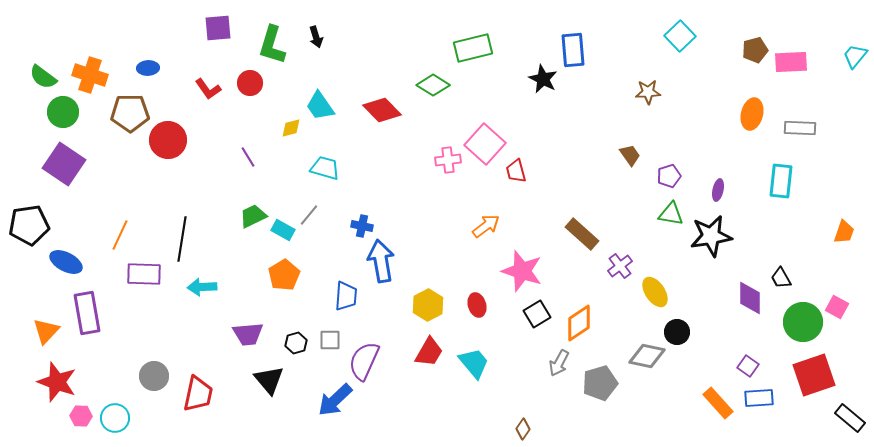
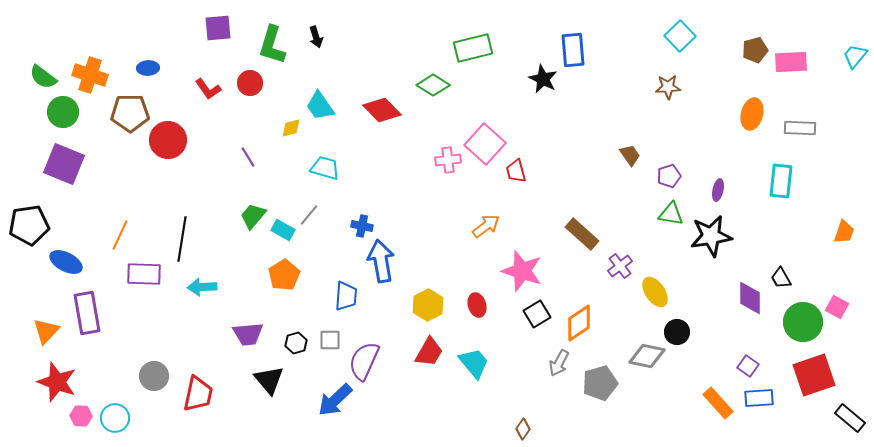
brown star at (648, 92): moved 20 px right, 5 px up
purple square at (64, 164): rotated 12 degrees counterclockwise
green trapezoid at (253, 216): rotated 24 degrees counterclockwise
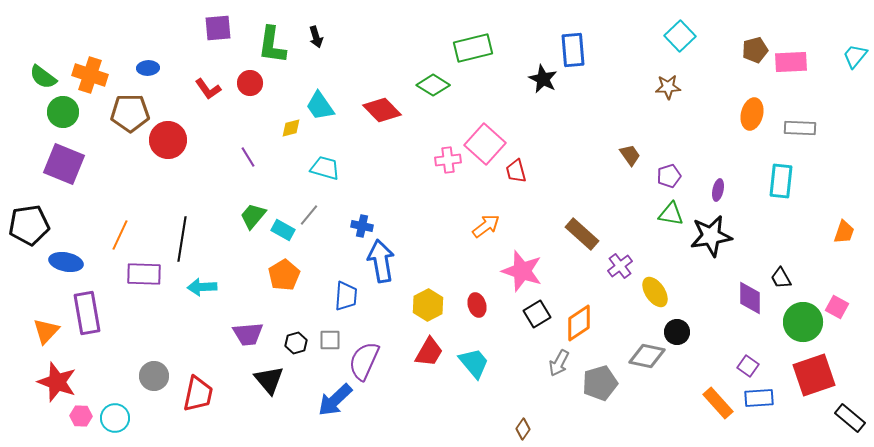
green L-shape at (272, 45): rotated 9 degrees counterclockwise
blue ellipse at (66, 262): rotated 16 degrees counterclockwise
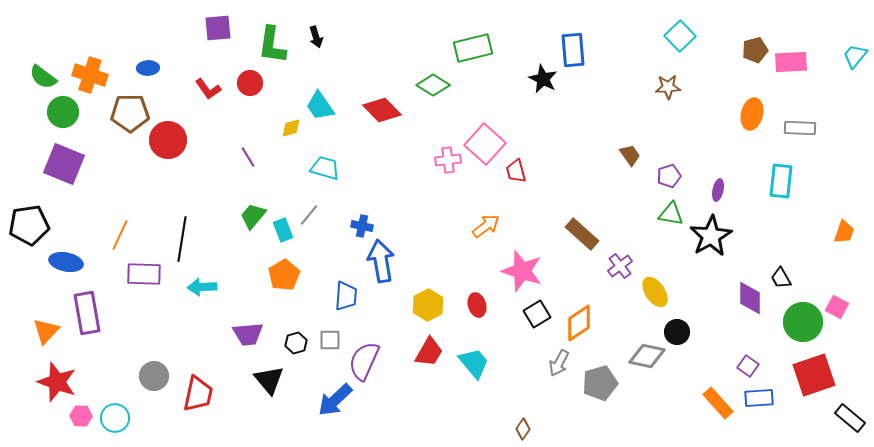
cyan rectangle at (283, 230): rotated 40 degrees clockwise
black star at (711, 236): rotated 21 degrees counterclockwise
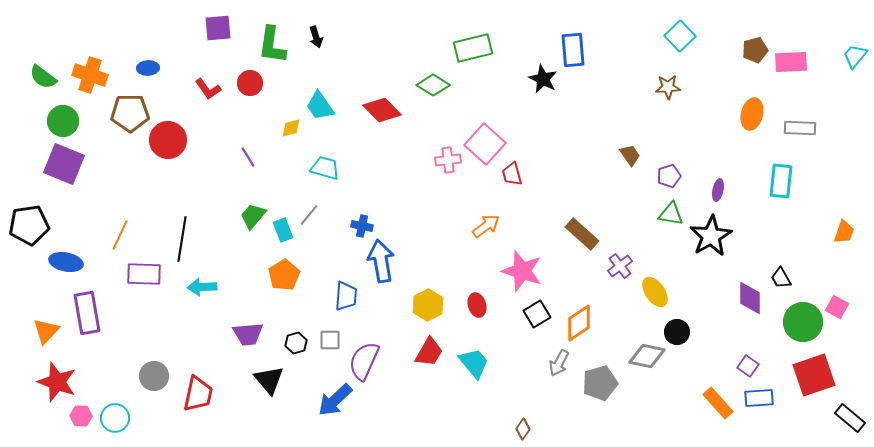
green circle at (63, 112): moved 9 px down
red trapezoid at (516, 171): moved 4 px left, 3 px down
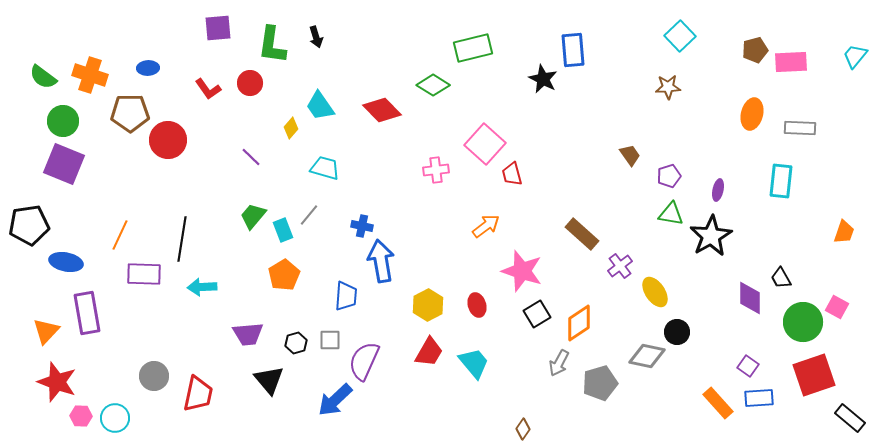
yellow diamond at (291, 128): rotated 35 degrees counterclockwise
purple line at (248, 157): moved 3 px right; rotated 15 degrees counterclockwise
pink cross at (448, 160): moved 12 px left, 10 px down
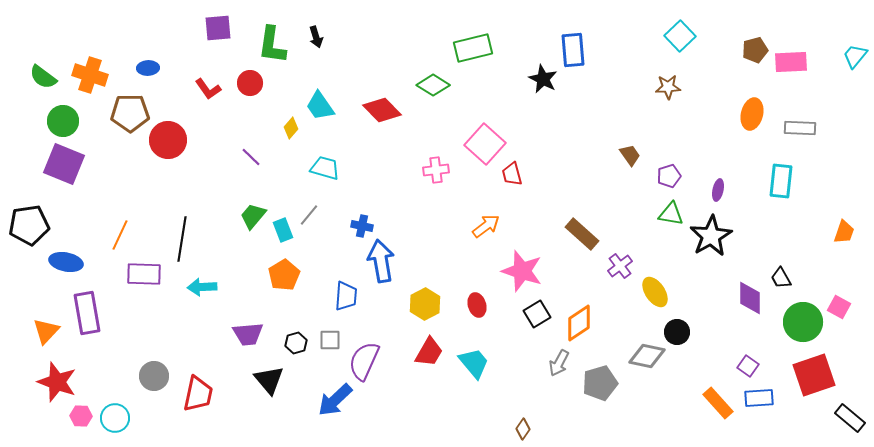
yellow hexagon at (428, 305): moved 3 px left, 1 px up
pink square at (837, 307): moved 2 px right
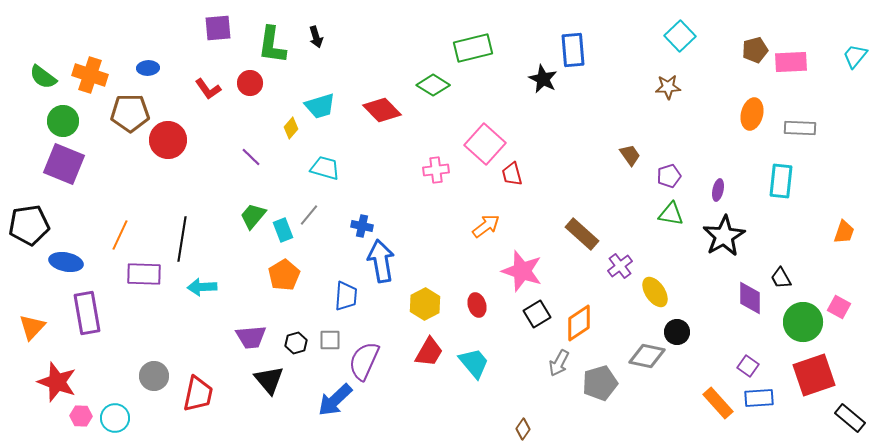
cyan trapezoid at (320, 106): rotated 72 degrees counterclockwise
black star at (711, 236): moved 13 px right
orange triangle at (46, 331): moved 14 px left, 4 px up
purple trapezoid at (248, 334): moved 3 px right, 3 px down
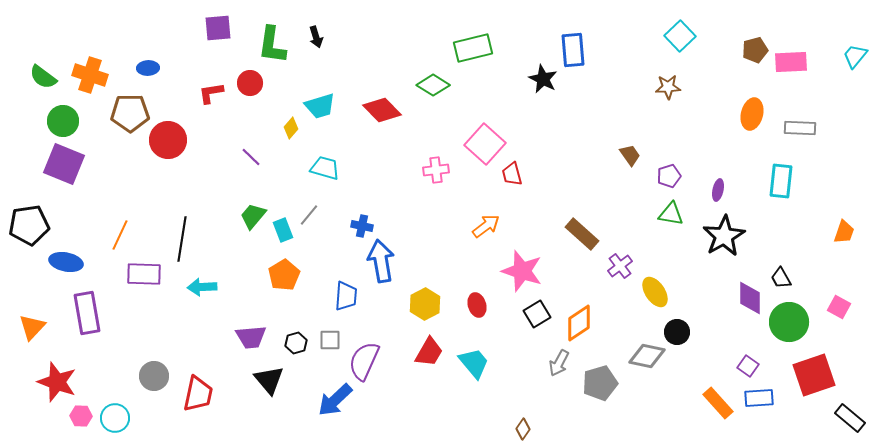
red L-shape at (208, 89): moved 3 px right, 4 px down; rotated 116 degrees clockwise
green circle at (803, 322): moved 14 px left
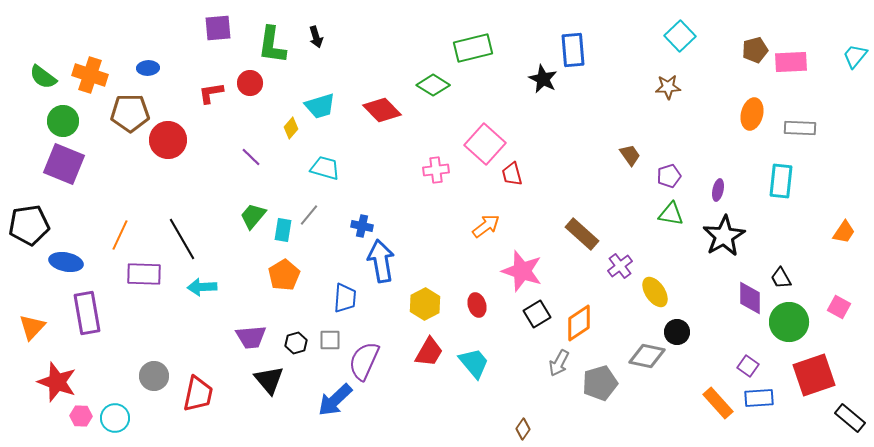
cyan rectangle at (283, 230): rotated 30 degrees clockwise
orange trapezoid at (844, 232): rotated 15 degrees clockwise
black line at (182, 239): rotated 39 degrees counterclockwise
blue trapezoid at (346, 296): moved 1 px left, 2 px down
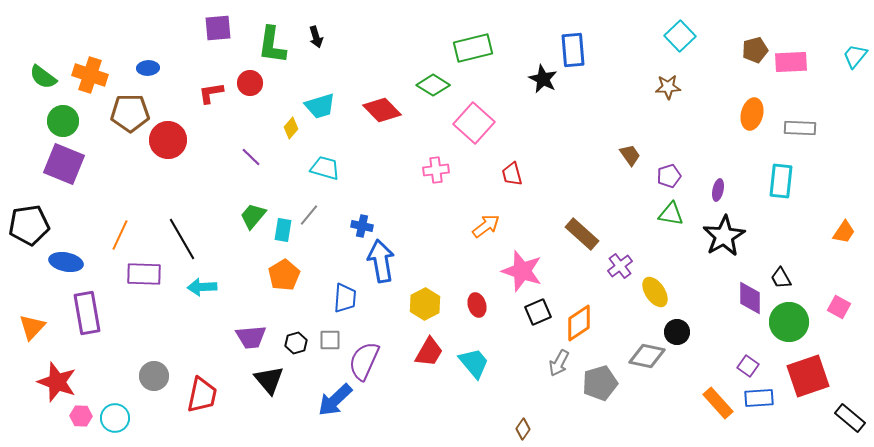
pink square at (485, 144): moved 11 px left, 21 px up
black square at (537, 314): moved 1 px right, 2 px up; rotated 8 degrees clockwise
red square at (814, 375): moved 6 px left, 1 px down
red trapezoid at (198, 394): moved 4 px right, 1 px down
